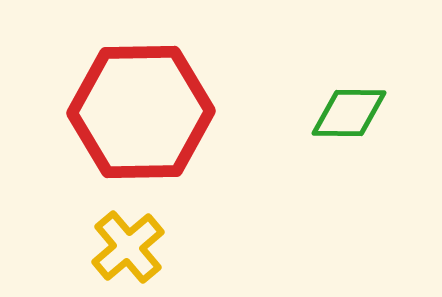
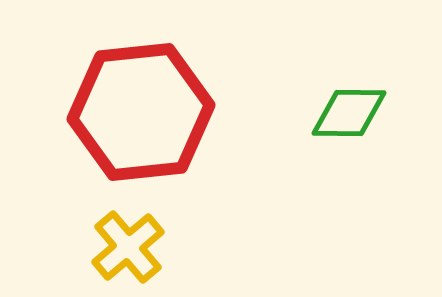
red hexagon: rotated 5 degrees counterclockwise
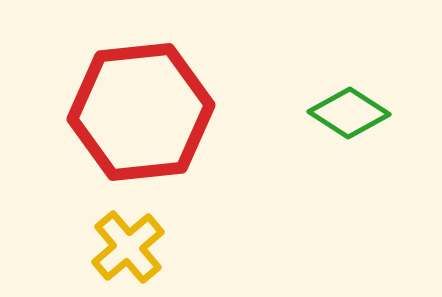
green diamond: rotated 32 degrees clockwise
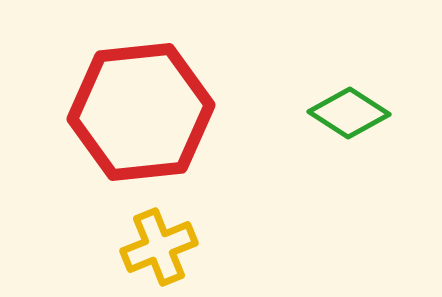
yellow cross: moved 31 px right; rotated 18 degrees clockwise
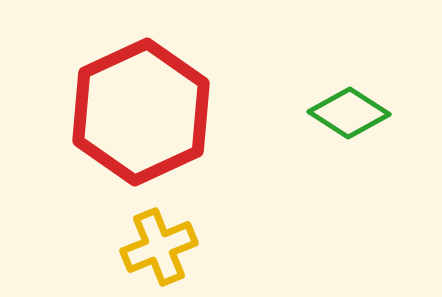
red hexagon: rotated 19 degrees counterclockwise
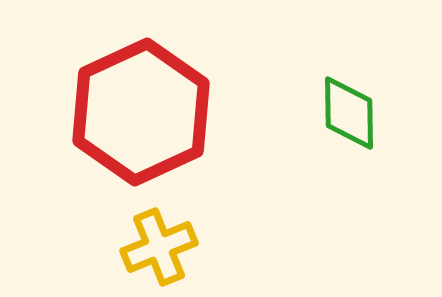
green diamond: rotated 56 degrees clockwise
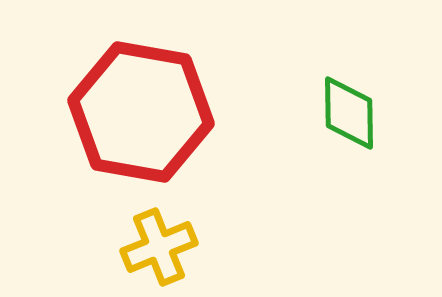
red hexagon: rotated 25 degrees counterclockwise
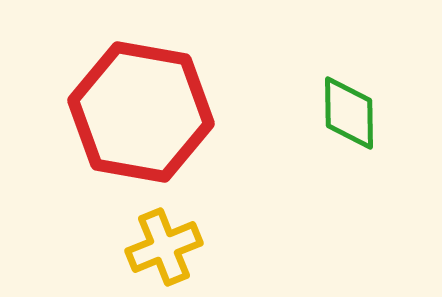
yellow cross: moved 5 px right
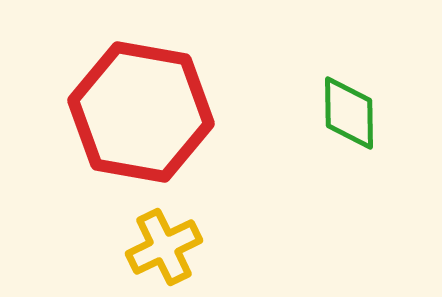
yellow cross: rotated 4 degrees counterclockwise
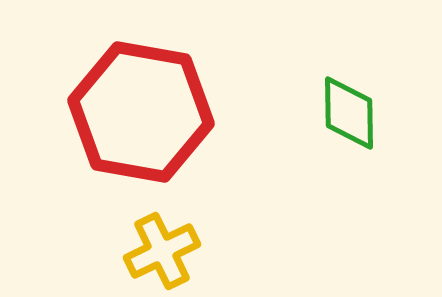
yellow cross: moved 2 px left, 4 px down
